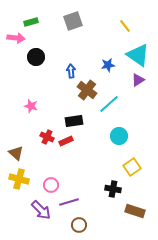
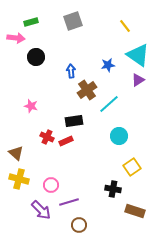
brown cross: rotated 18 degrees clockwise
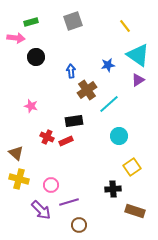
black cross: rotated 14 degrees counterclockwise
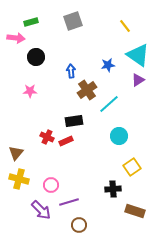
pink star: moved 1 px left, 15 px up; rotated 16 degrees counterclockwise
brown triangle: rotated 28 degrees clockwise
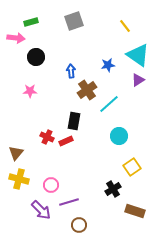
gray square: moved 1 px right
black rectangle: rotated 72 degrees counterclockwise
black cross: rotated 28 degrees counterclockwise
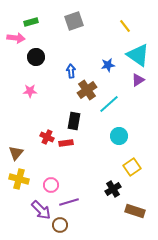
red rectangle: moved 2 px down; rotated 16 degrees clockwise
brown circle: moved 19 px left
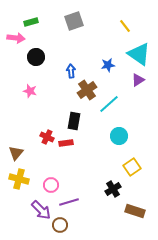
cyan triangle: moved 1 px right, 1 px up
pink star: rotated 16 degrees clockwise
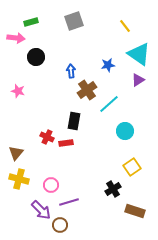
pink star: moved 12 px left
cyan circle: moved 6 px right, 5 px up
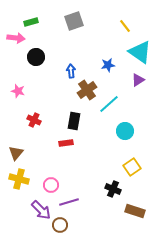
cyan triangle: moved 1 px right, 2 px up
red cross: moved 13 px left, 17 px up
black cross: rotated 35 degrees counterclockwise
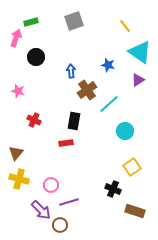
pink arrow: rotated 78 degrees counterclockwise
blue star: rotated 24 degrees clockwise
